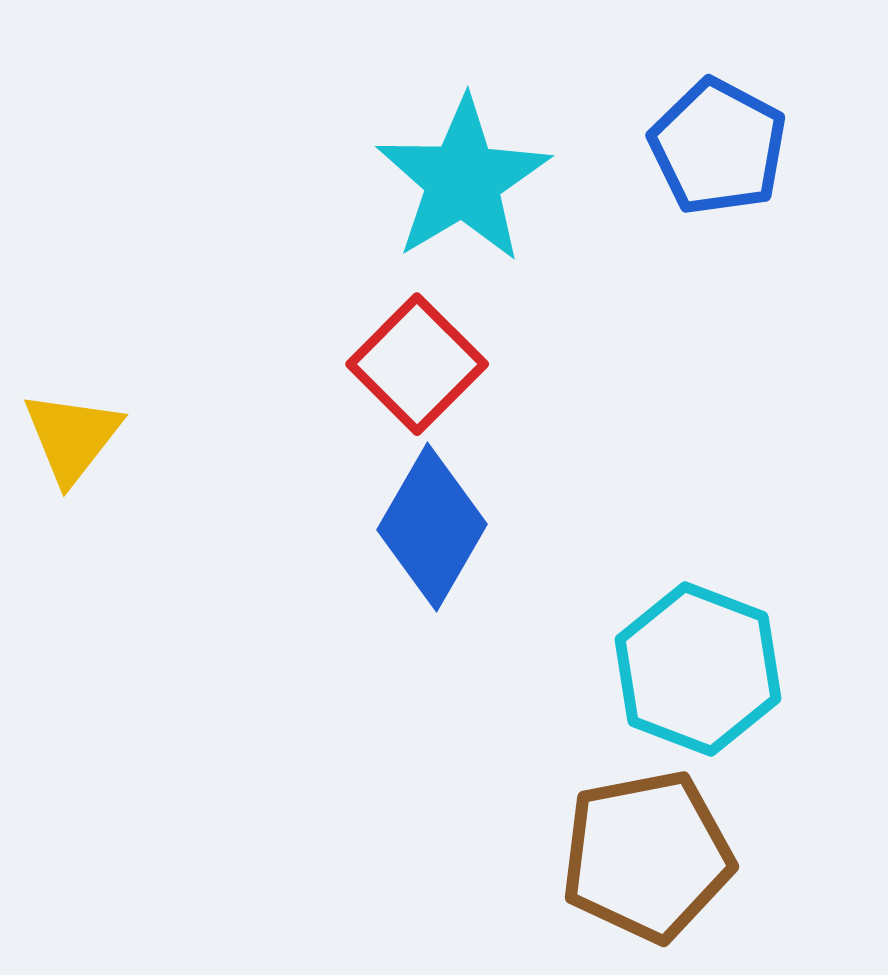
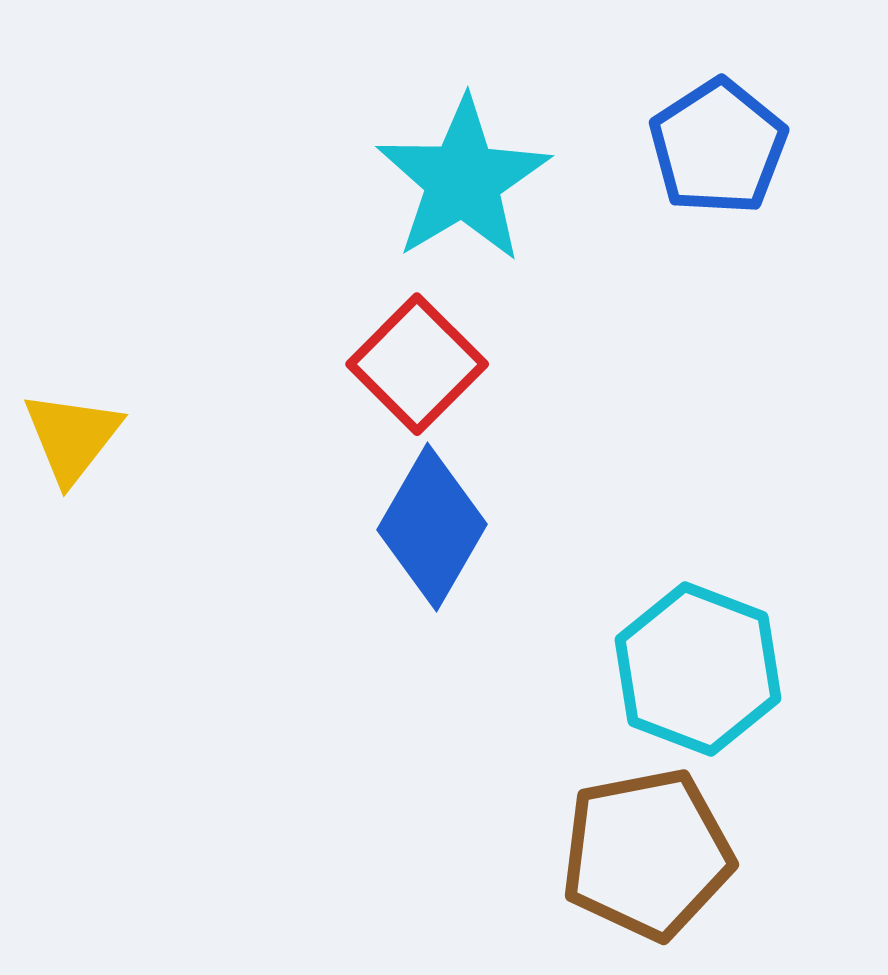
blue pentagon: rotated 11 degrees clockwise
brown pentagon: moved 2 px up
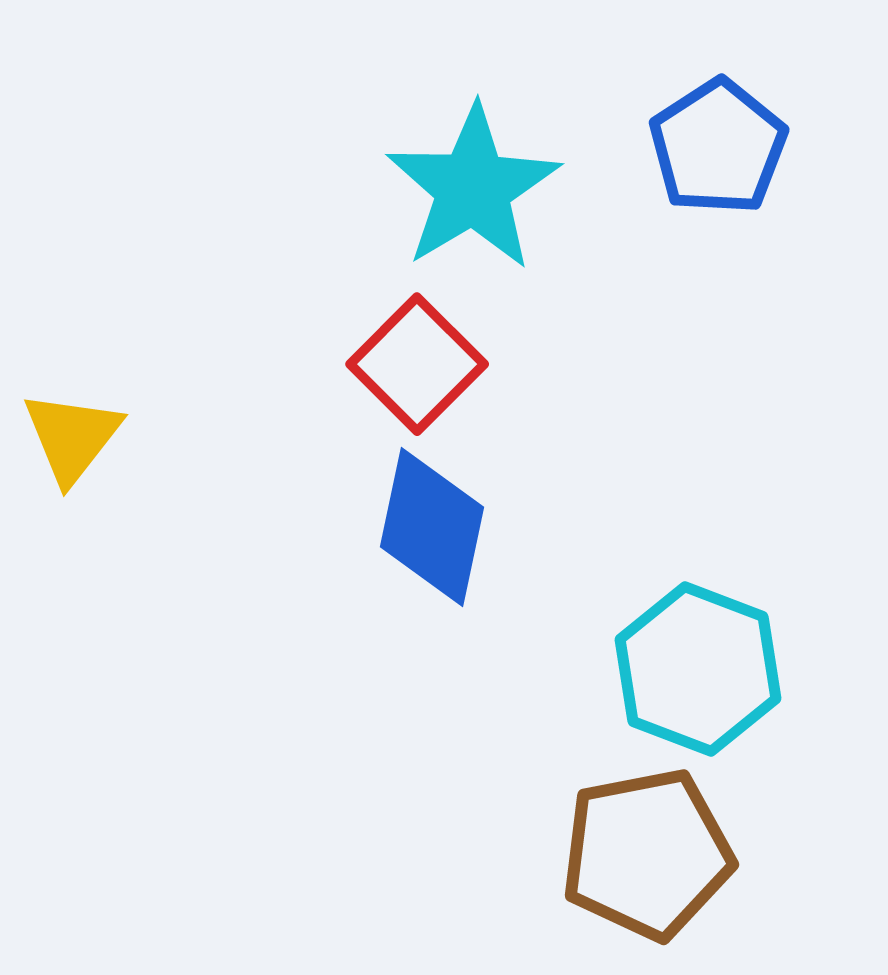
cyan star: moved 10 px right, 8 px down
blue diamond: rotated 18 degrees counterclockwise
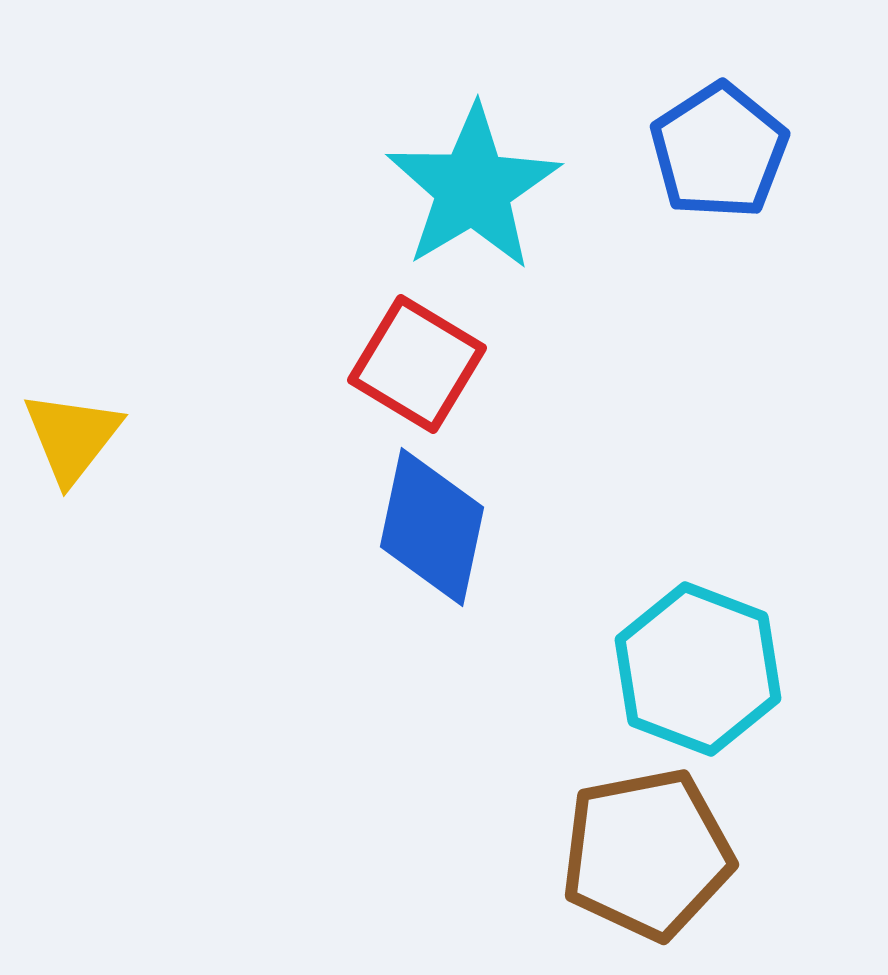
blue pentagon: moved 1 px right, 4 px down
red square: rotated 14 degrees counterclockwise
